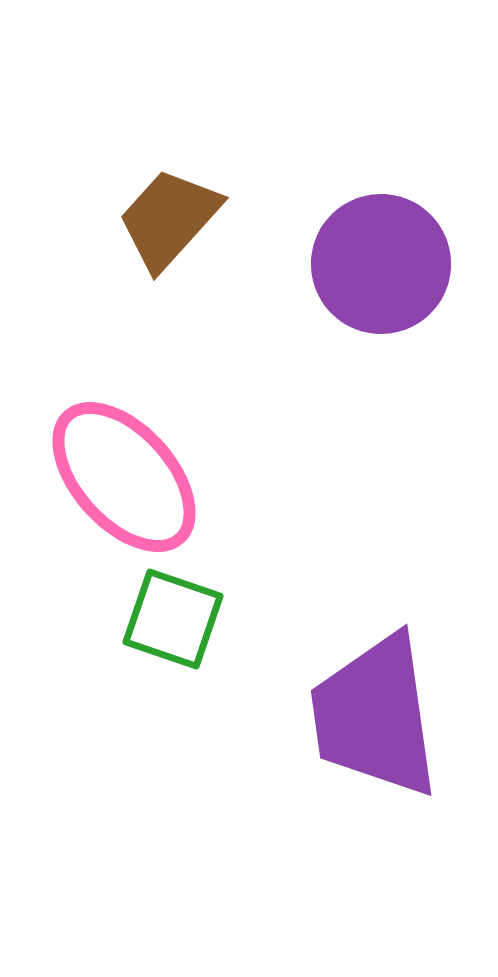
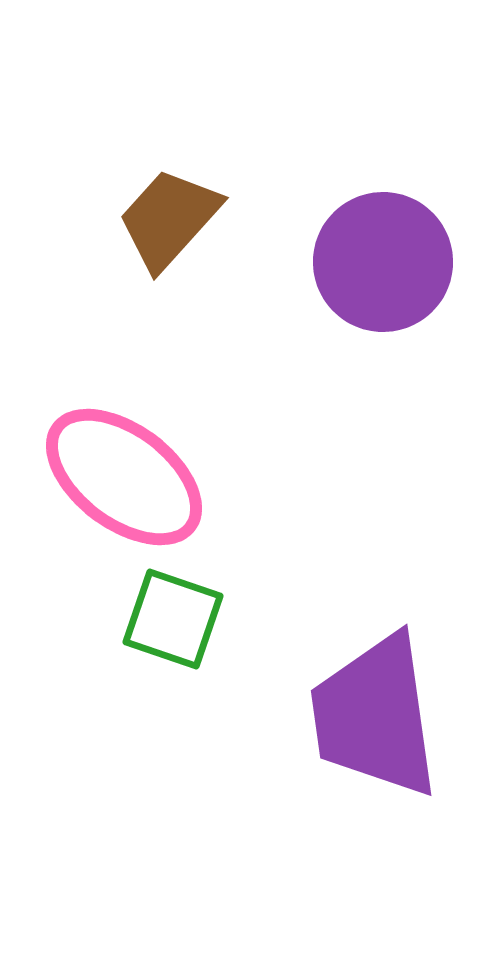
purple circle: moved 2 px right, 2 px up
pink ellipse: rotated 11 degrees counterclockwise
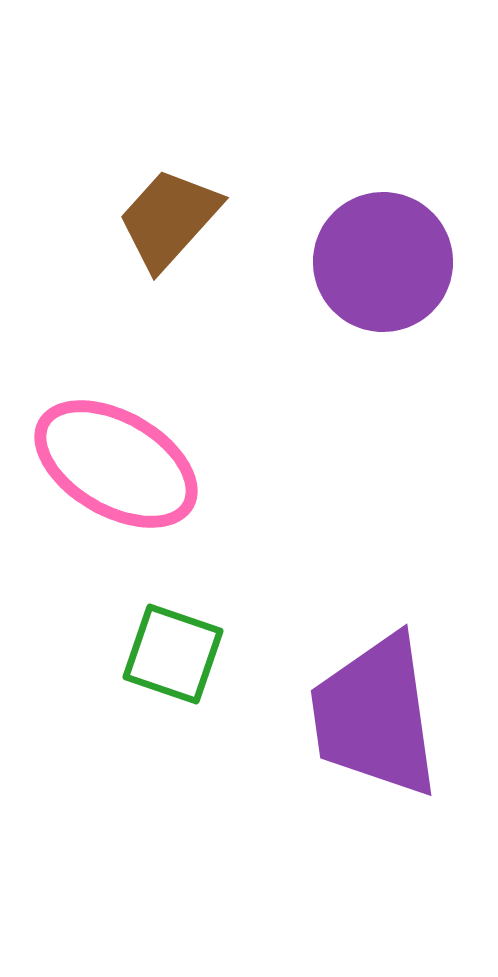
pink ellipse: moved 8 px left, 13 px up; rotated 7 degrees counterclockwise
green square: moved 35 px down
